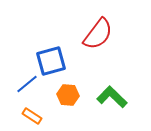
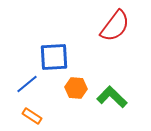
red semicircle: moved 17 px right, 8 px up
blue square: moved 3 px right, 4 px up; rotated 12 degrees clockwise
orange hexagon: moved 8 px right, 7 px up
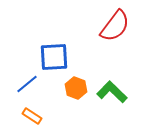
orange hexagon: rotated 15 degrees clockwise
green L-shape: moved 5 px up
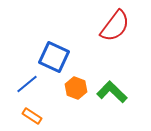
blue square: rotated 28 degrees clockwise
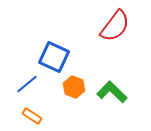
orange hexagon: moved 2 px left, 1 px up
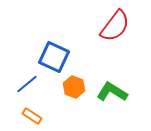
green L-shape: rotated 12 degrees counterclockwise
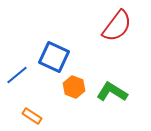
red semicircle: moved 2 px right
blue line: moved 10 px left, 9 px up
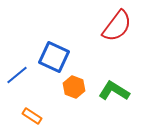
green L-shape: moved 2 px right, 1 px up
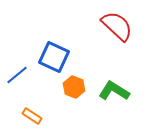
red semicircle: rotated 84 degrees counterclockwise
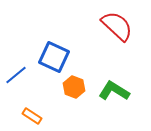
blue line: moved 1 px left
